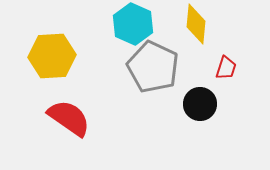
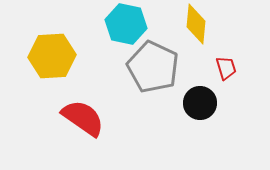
cyan hexagon: moved 7 px left; rotated 12 degrees counterclockwise
red trapezoid: rotated 35 degrees counterclockwise
black circle: moved 1 px up
red semicircle: moved 14 px right
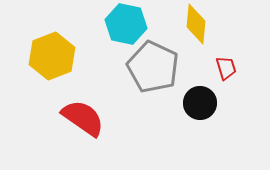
yellow hexagon: rotated 18 degrees counterclockwise
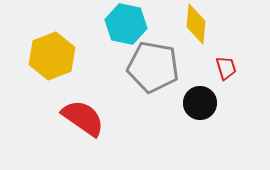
gray pentagon: rotated 15 degrees counterclockwise
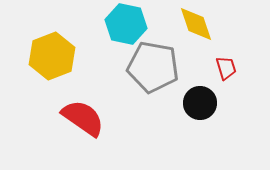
yellow diamond: rotated 24 degrees counterclockwise
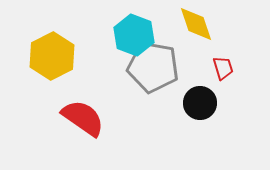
cyan hexagon: moved 8 px right, 11 px down; rotated 9 degrees clockwise
yellow hexagon: rotated 6 degrees counterclockwise
red trapezoid: moved 3 px left
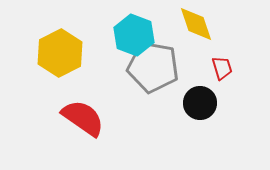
yellow hexagon: moved 8 px right, 3 px up
red trapezoid: moved 1 px left
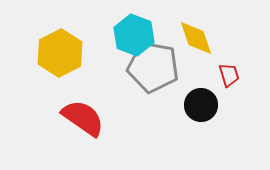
yellow diamond: moved 14 px down
red trapezoid: moved 7 px right, 7 px down
black circle: moved 1 px right, 2 px down
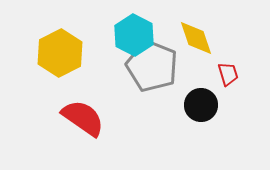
cyan hexagon: rotated 6 degrees clockwise
gray pentagon: moved 1 px left, 1 px up; rotated 12 degrees clockwise
red trapezoid: moved 1 px left, 1 px up
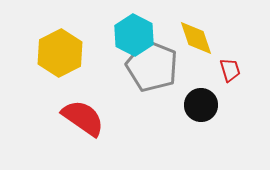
red trapezoid: moved 2 px right, 4 px up
